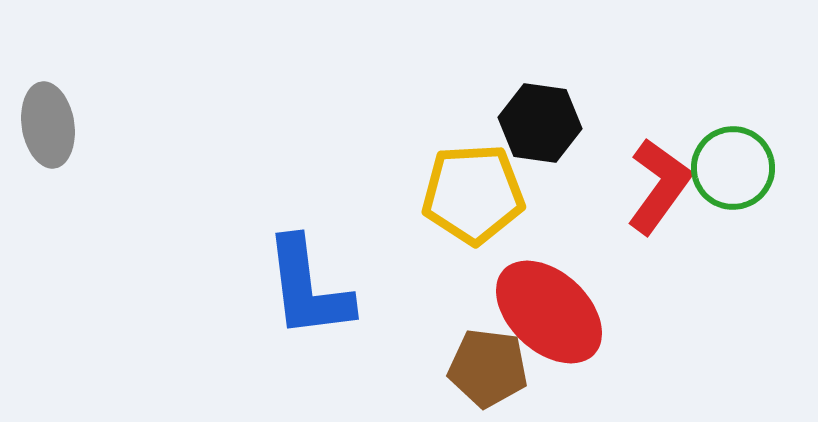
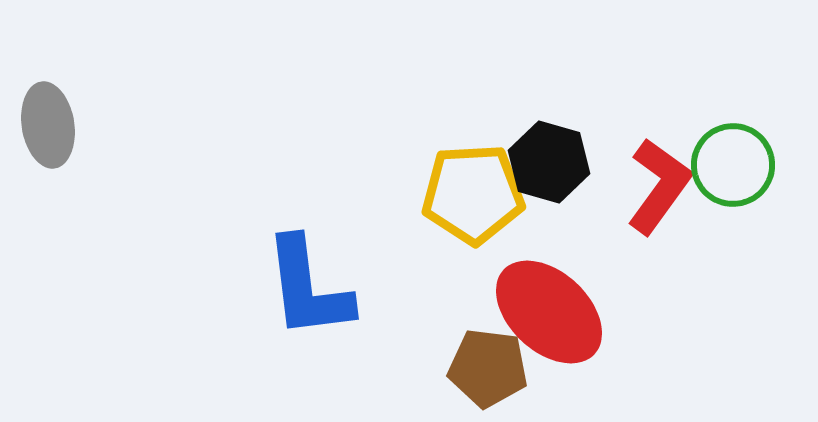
black hexagon: moved 9 px right, 39 px down; rotated 8 degrees clockwise
green circle: moved 3 px up
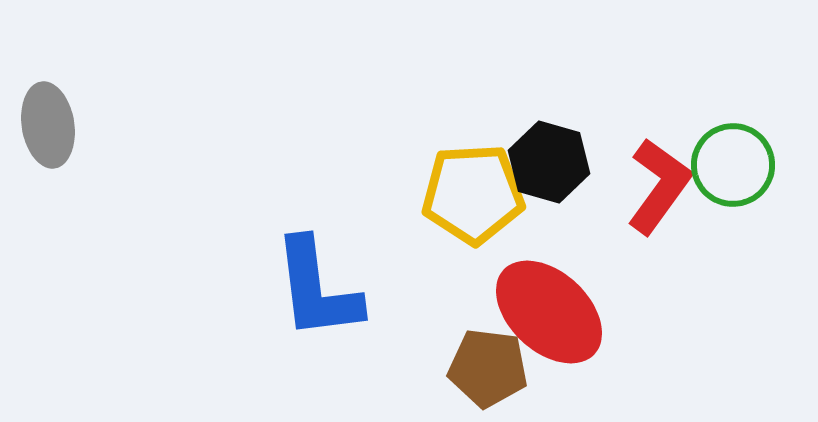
blue L-shape: moved 9 px right, 1 px down
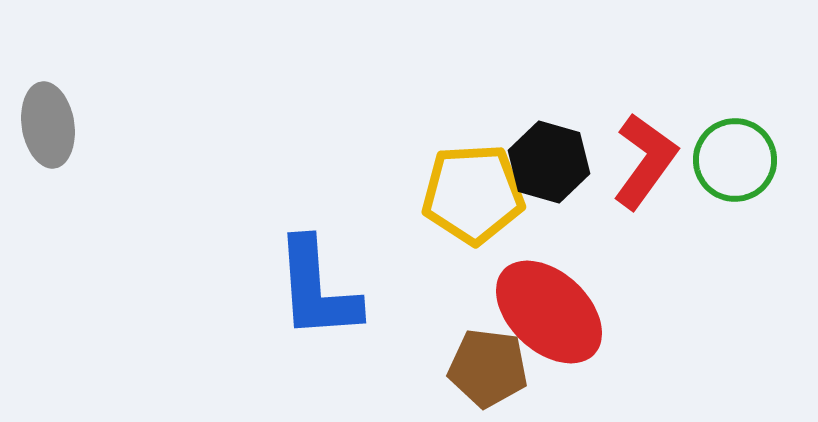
green circle: moved 2 px right, 5 px up
red L-shape: moved 14 px left, 25 px up
blue L-shape: rotated 3 degrees clockwise
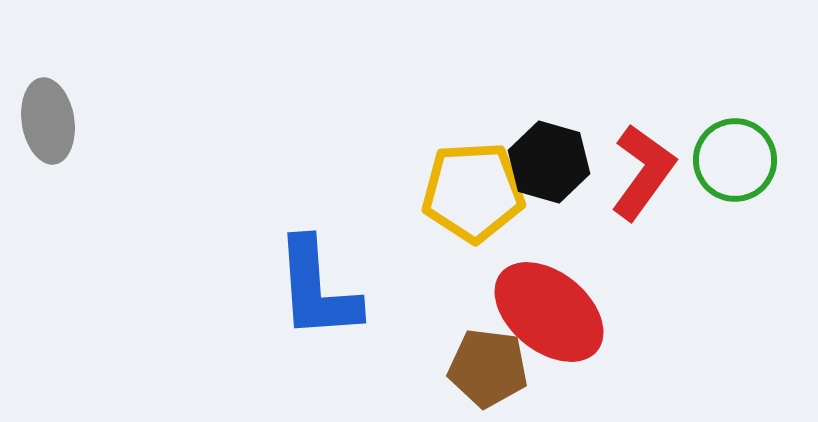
gray ellipse: moved 4 px up
red L-shape: moved 2 px left, 11 px down
yellow pentagon: moved 2 px up
red ellipse: rotated 4 degrees counterclockwise
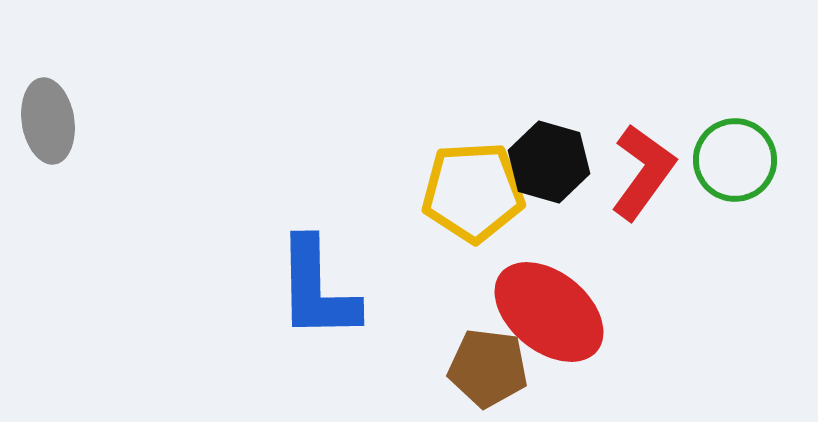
blue L-shape: rotated 3 degrees clockwise
